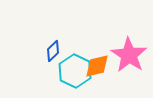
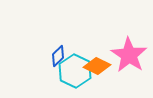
blue diamond: moved 5 px right, 5 px down
orange diamond: rotated 40 degrees clockwise
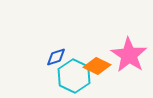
blue diamond: moved 2 px left, 1 px down; rotated 25 degrees clockwise
cyan hexagon: moved 1 px left, 5 px down
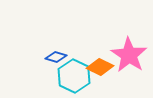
blue diamond: rotated 35 degrees clockwise
orange diamond: moved 3 px right, 1 px down
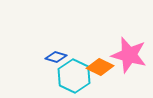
pink star: rotated 18 degrees counterclockwise
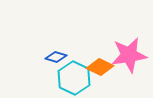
pink star: rotated 24 degrees counterclockwise
cyan hexagon: moved 2 px down
